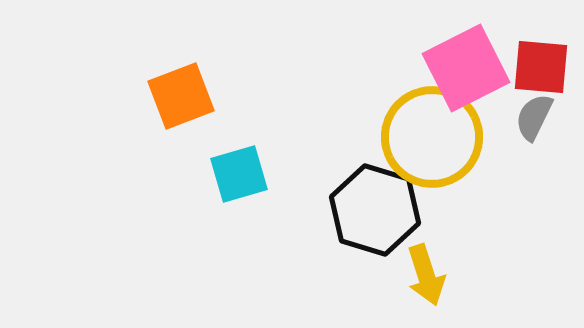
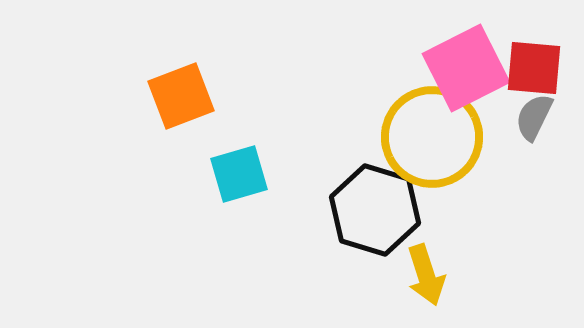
red square: moved 7 px left, 1 px down
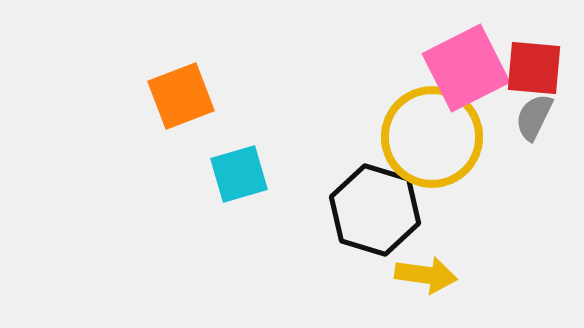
yellow arrow: rotated 64 degrees counterclockwise
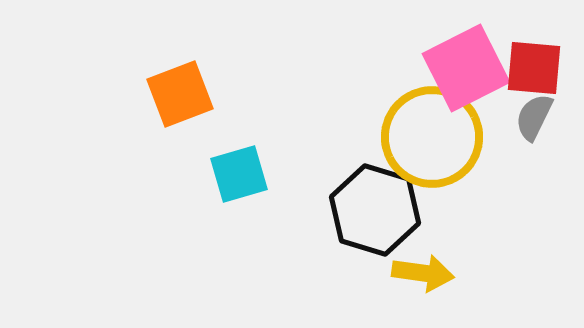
orange square: moved 1 px left, 2 px up
yellow arrow: moved 3 px left, 2 px up
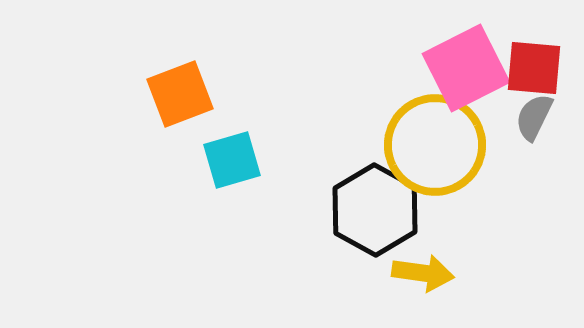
yellow circle: moved 3 px right, 8 px down
cyan square: moved 7 px left, 14 px up
black hexagon: rotated 12 degrees clockwise
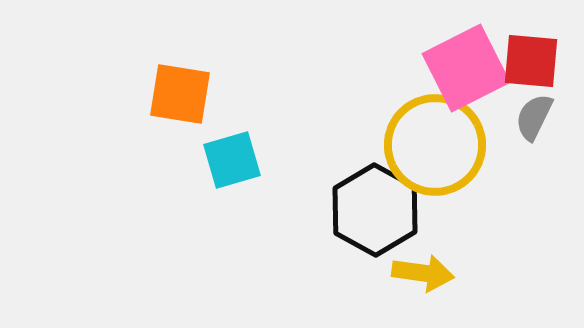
red square: moved 3 px left, 7 px up
orange square: rotated 30 degrees clockwise
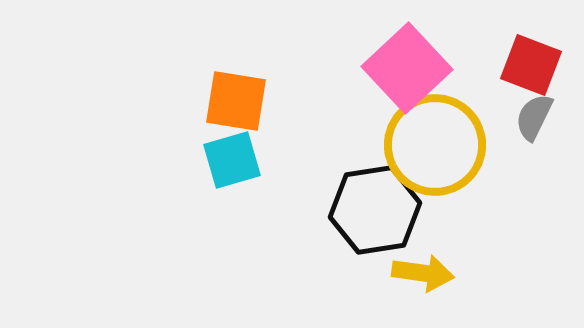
red square: moved 4 px down; rotated 16 degrees clockwise
pink square: moved 59 px left; rotated 16 degrees counterclockwise
orange square: moved 56 px right, 7 px down
black hexagon: rotated 22 degrees clockwise
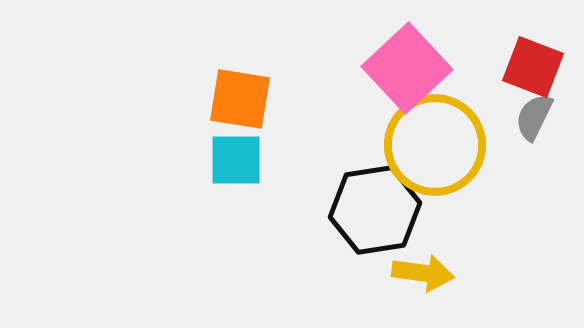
red square: moved 2 px right, 2 px down
orange square: moved 4 px right, 2 px up
cyan square: moved 4 px right; rotated 16 degrees clockwise
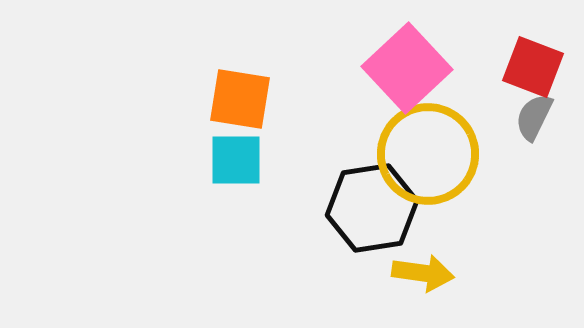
yellow circle: moved 7 px left, 9 px down
black hexagon: moved 3 px left, 2 px up
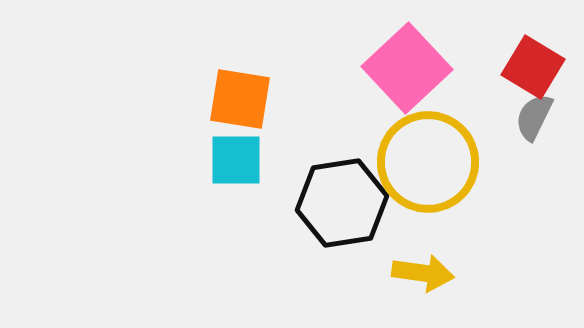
red square: rotated 10 degrees clockwise
yellow circle: moved 8 px down
black hexagon: moved 30 px left, 5 px up
